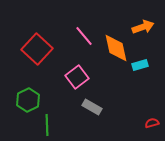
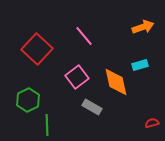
orange diamond: moved 34 px down
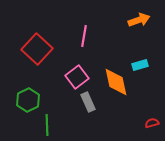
orange arrow: moved 4 px left, 7 px up
pink line: rotated 50 degrees clockwise
gray rectangle: moved 4 px left, 5 px up; rotated 36 degrees clockwise
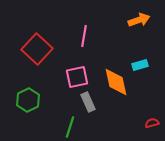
pink square: rotated 25 degrees clockwise
green line: moved 23 px right, 2 px down; rotated 20 degrees clockwise
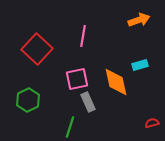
pink line: moved 1 px left
pink square: moved 2 px down
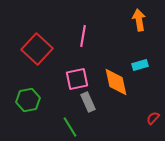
orange arrow: rotated 80 degrees counterclockwise
green hexagon: rotated 15 degrees clockwise
red semicircle: moved 1 px right, 5 px up; rotated 32 degrees counterclockwise
green line: rotated 50 degrees counterclockwise
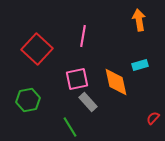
gray rectangle: rotated 18 degrees counterclockwise
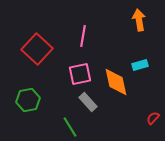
pink square: moved 3 px right, 5 px up
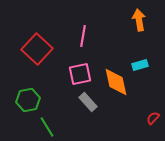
green line: moved 23 px left
